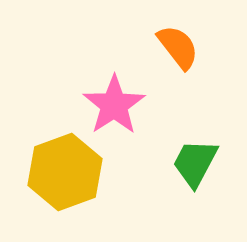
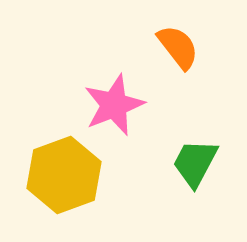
pink star: rotated 12 degrees clockwise
yellow hexagon: moved 1 px left, 3 px down
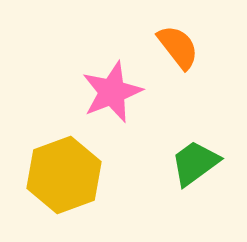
pink star: moved 2 px left, 13 px up
green trapezoid: rotated 26 degrees clockwise
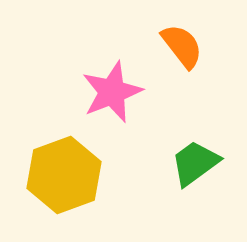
orange semicircle: moved 4 px right, 1 px up
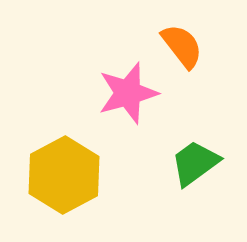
pink star: moved 16 px right, 1 px down; rotated 6 degrees clockwise
yellow hexagon: rotated 8 degrees counterclockwise
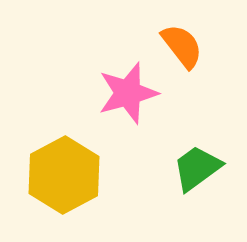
green trapezoid: moved 2 px right, 5 px down
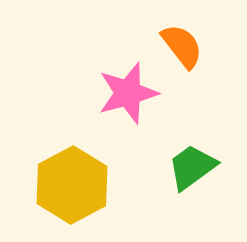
green trapezoid: moved 5 px left, 1 px up
yellow hexagon: moved 8 px right, 10 px down
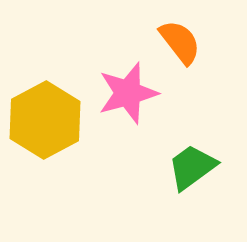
orange semicircle: moved 2 px left, 4 px up
yellow hexagon: moved 27 px left, 65 px up
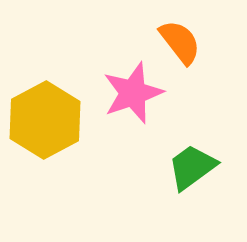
pink star: moved 5 px right; rotated 4 degrees counterclockwise
